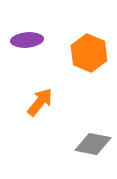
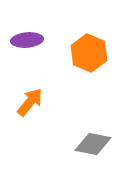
orange arrow: moved 10 px left
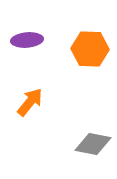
orange hexagon: moved 1 px right, 4 px up; rotated 21 degrees counterclockwise
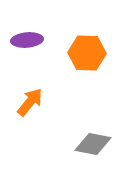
orange hexagon: moved 3 px left, 4 px down
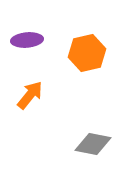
orange hexagon: rotated 15 degrees counterclockwise
orange arrow: moved 7 px up
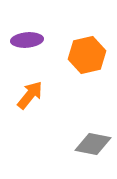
orange hexagon: moved 2 px down
